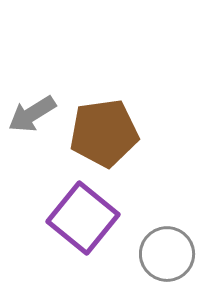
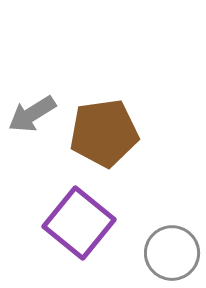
purple square: moved 4 px left, 5 px down
gray circle: moved 5 px right, 1 px up
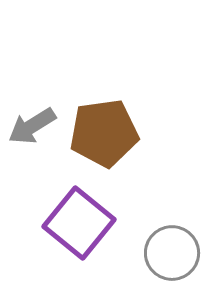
gray arrow: moved 12 px down
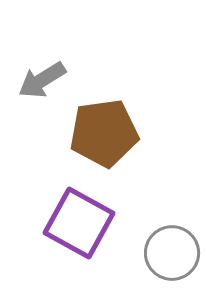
gray arrow: moved 10 px right, 46 px up
purple square: rotated 10 degrees counterclockwise
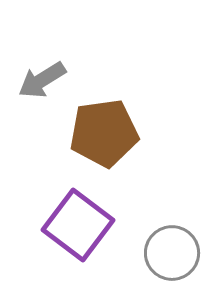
purple square: moved 1 px left, 2 px down; rotated 8 degrees clockwise
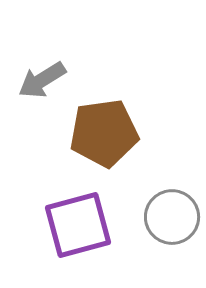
purple square: rotated 38 degrees clockwise
gray circle: moved 36 px up
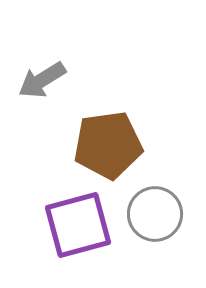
brown pentagon: moved 4 px right, 12 px down
gray circle: moved 17 px left, 3 px up
